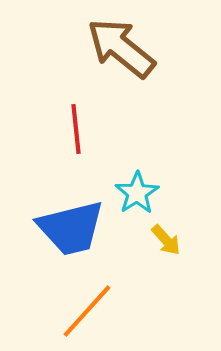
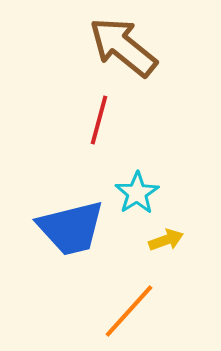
brown arrow: moved 2 px right, 1 px up
red line: moved 23 px right, 9 px up; rotated 21 degrees clockwise
yellow arrow: rotated 68 degrees counterclockwise
orange line: moved 42 px right
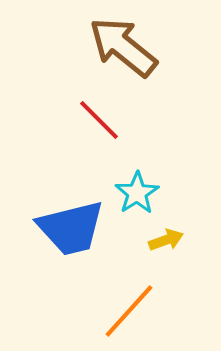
red line: rotated 60 degrees counterclockwise
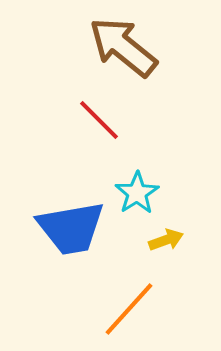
blue trapezoid: rotated 4 degrees clockwise
orange line: moved 2 px up
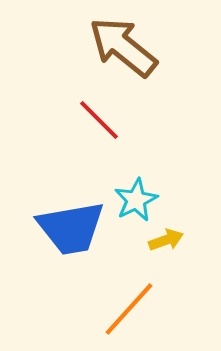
cyan star: moved 1 px left, 7 px down; rotated 6 degrees clockwise
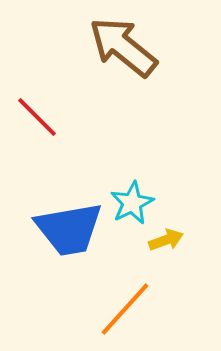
red line: moved 62 px left, 3 px up
cyan star: moved 4 px left, 3 px down
blue trapezoid: moved 2 px left, 1 px down
orange line: moved 4 px left
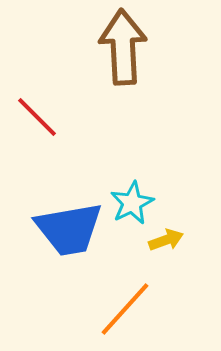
brown arrow: rotated 48 degrees clockwise
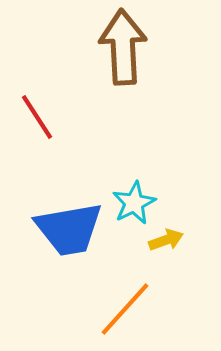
red line: rotated 12 degrees clockwise
cyan star: moved 2 px right
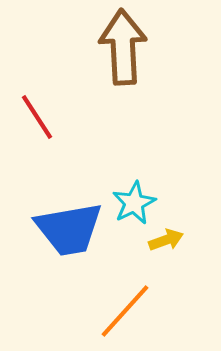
orange line: moved 2 px down
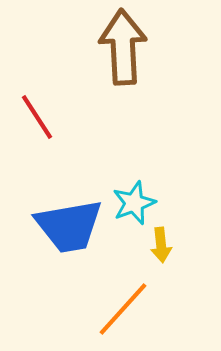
cyan star: rotated 6 degrees clockwise
blue trapezoid: moved 3 px up
yellow arrow: moved 5 px left, 5 px down; rotated 104 degrees clockwise
orange line: moved 2 px left, 2 px up
